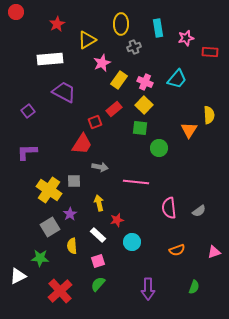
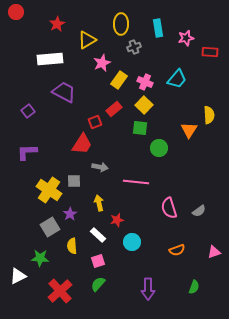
pink semicircle at (169, 208): rotated 10 degrees counterclockwise
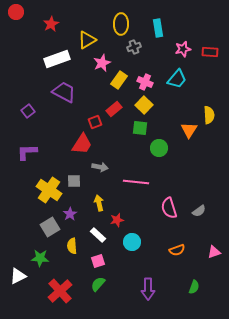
red star at (57, 24): moved 6 px left
pink star at (186, 38): moved 3 px left, 11 px down
white rectangle at (50, 59): moved 7 px right; rotated 15 degrees counterclockwise
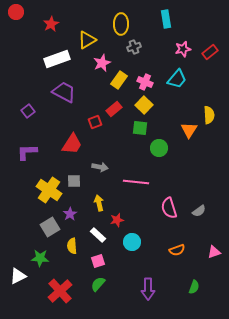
cyan rectangle at (158, 28): moved 8 px right, 9 px up
red rectangle at (210, 52): rotated 42 degrees counterclockwise
red trapezoid at (82, 144): moved 10 px left
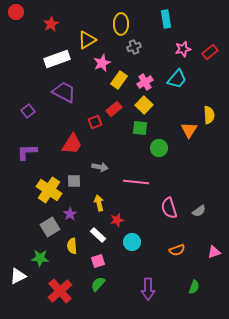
pink cross at (145, 82): rotated 35 degrees clockwise
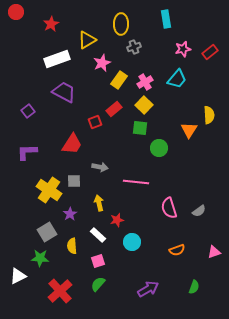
gray square at (50, 227): moved 3 px left, 5 px down
purple arrow at (148, 289): rotated 120 degrees counterclockwise
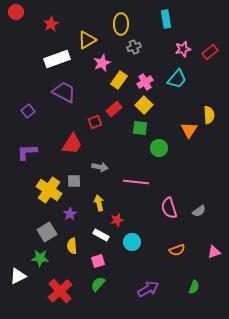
white rectangle at (98, 235): moved 3 px right; rotated 14 degrees counterclockwise
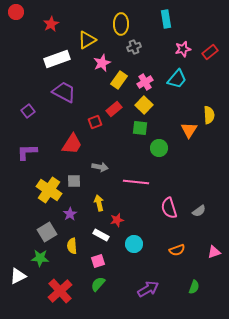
cyan circle at (132, 242): moved 2 px right, 2 px down
